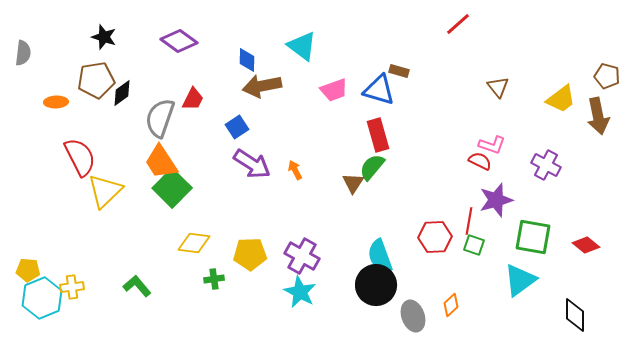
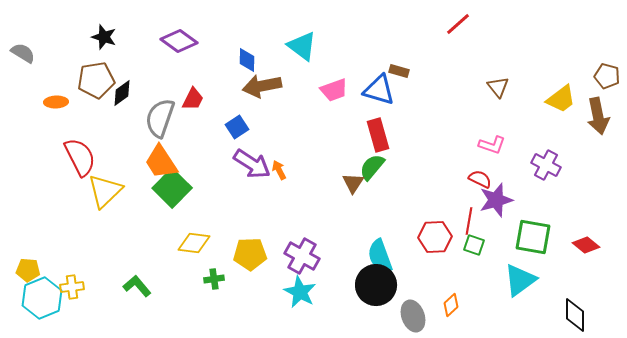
gray semicircle at (23, 53): rotated 65 degrees counterclockwise
red semicircle at (480, 161): moved 18 px down
orange arrow at (295, 170): moved 16 px left
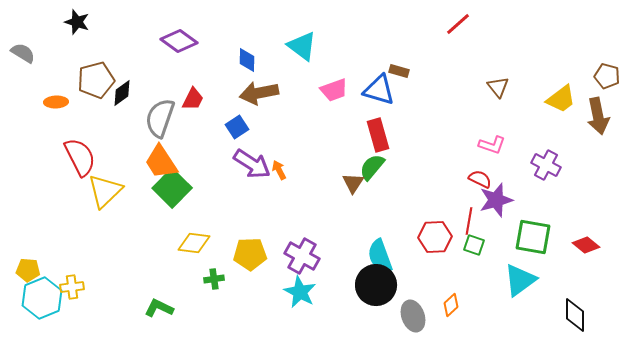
black star at (104, 37): moved 27 px left, 15 px up
brown pentagon at (96, 80): rotated 6 degrees counterclockwise
brown arrow at (262, 86): moved 3 px left, 7 px down
green L-shape at (137, 286): moved 22 px right, 22 px down; rotated 24 degrees counterclockwise
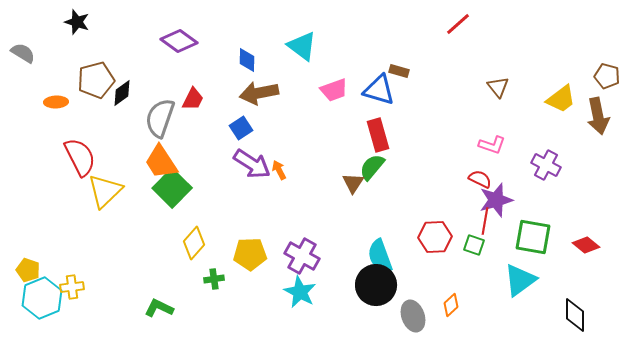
blue square at (237, 127): moved 4 px right, 1 px down
red line at (469, 221): moved 16 px right
yellow diamond at (194, 243): rotated 56 degrees counterclockwise
yellow pentagon at (28, 270): rotated 15 degrees clockwise
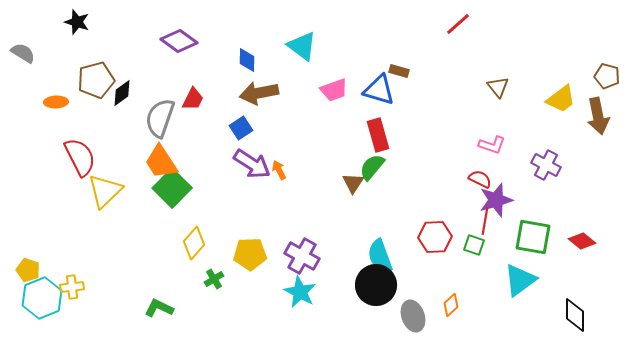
red diamond at (586, 245): moved 4 px left, 4 px up
green cross at (214, 279): rotated 24 degrees counterclockwise
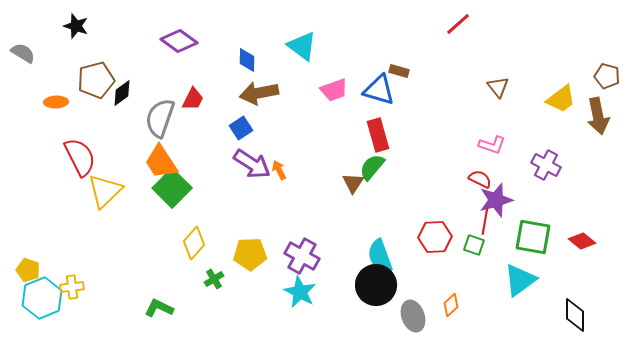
black star at (77, 22): moved 1 px left, 4 px down
